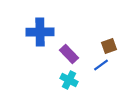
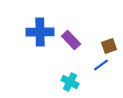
purple rectangle: moved 2 px right, 14 px up
cyan cross: moved 1 px right, 2 px down
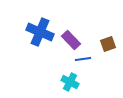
blue cross: rotated 24 degrees clockwise
brown square: moved 1 px left, 2 px up
blue line: moved 18 px left, 6 px up; rotated 28 degrees clockwise
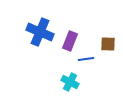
purple rectangle: moved 1 px left, 1 px down; rotated 66 degrees clockwise
brown square: rotated 21 degrees clockwise
blue line: moved 3 px right
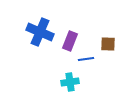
cyan cross: rotated 36 degrees counterclockwise
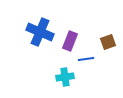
brown square: moved 2 px up; rotated 21 degrees counterclockwise
cyan cross: moved 5 px left, 5 px up
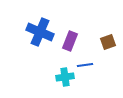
blue line: moved 1 px left, 6 px down
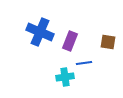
brown square: rotated 28 degrees clockwise
blue line: moved 1 px left, 2 px up
